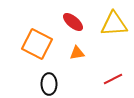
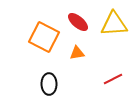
red ellipse: moved 5 px right
orange square: moved 7 px right, 7 px up
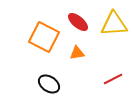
black ellipse: rotated 55 degrees counterclockwise
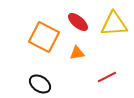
red line: moved 6 px left, 2 px up
black ellipse: moved 9 px left
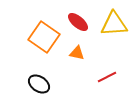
orange square: rotated 8 degrees clockwise
orange triangle: rotated 21 degrees clockwise
black ellipse: moved 1 px left
